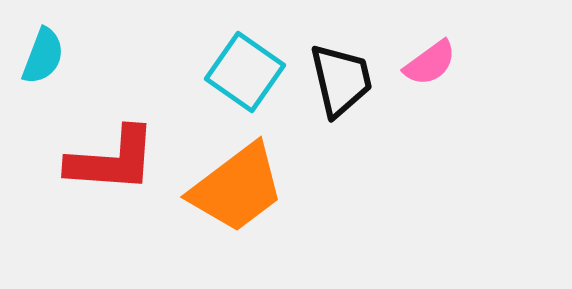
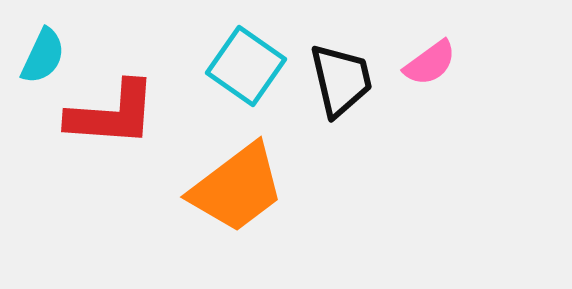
cyan semicircle: rotated 4 degrees clockwise
cyan square: moved 1 px right, 6 px up
red L-shape: moved 46 px up
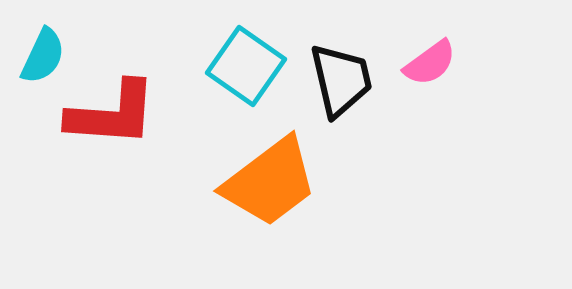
orange trapezoid: moved 33 px right, 6 px up
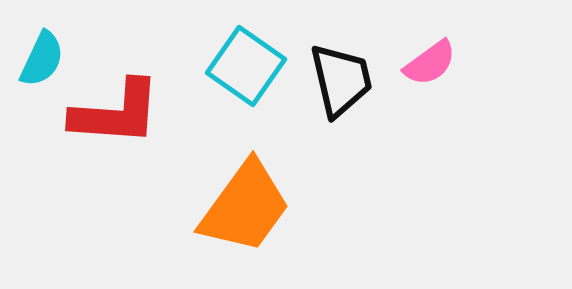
cyan semicircle: moved 1 px left, 3 px down
red L-shape: moved 4 px right, 1 px up
orange trapezoid: moved 25 px left, 25 px down; rotated 17 degrees counterclockwise
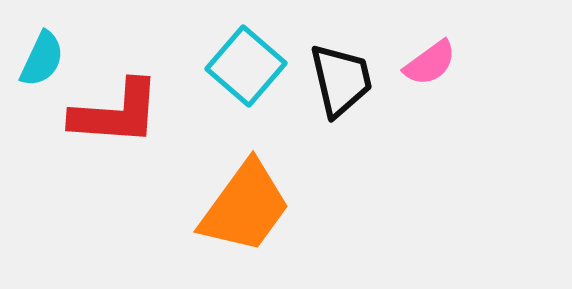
cyan square: rotated 6 degrees clockwise
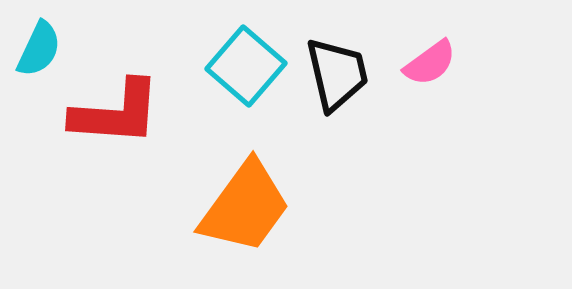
cyan semicircle: moved 3 px left, 10 px up
black trapezoid: moved 4 px left, 6 px up
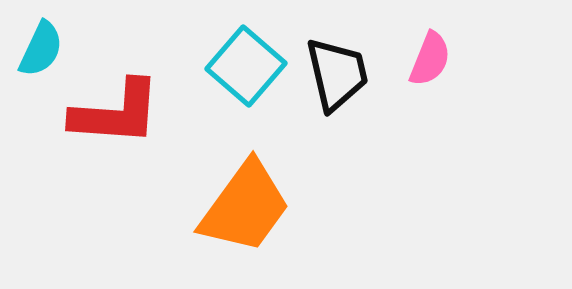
cyan semicircle: moved 2 px right
pink semicircle: moved 4 px up; rotated 32 degrees counterclockwise
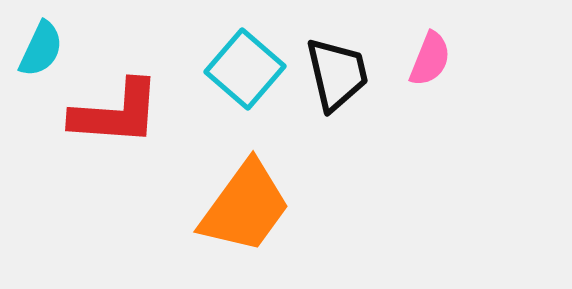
cyan square: moved 1 px left, 3 px down
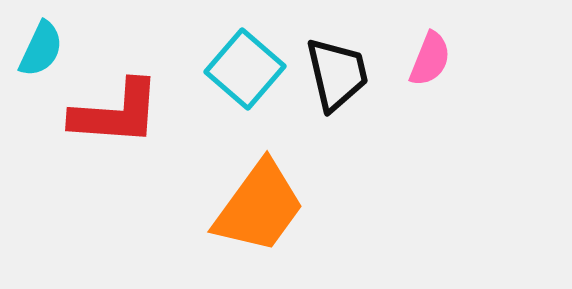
orange trapezoid: moved 14 px right
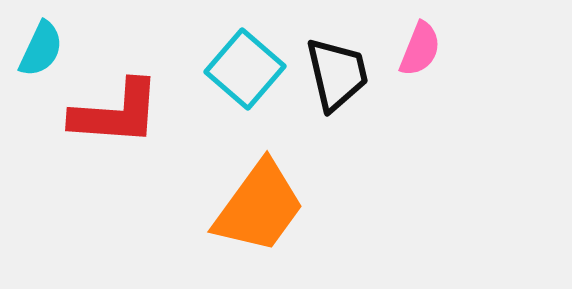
pink semicircle: moved 10 px left, 10 px up
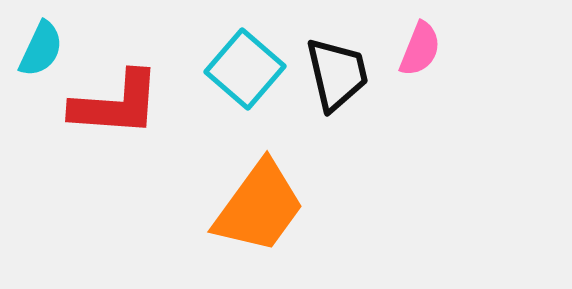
red L-shape: moved 9 px up
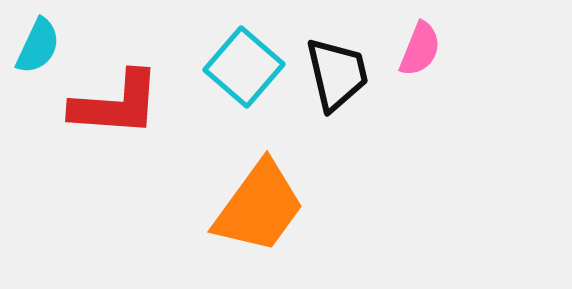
cyan semicircle: moved 3 px left, 3 px up
cyan square: moved 1 px left, 2 px up
